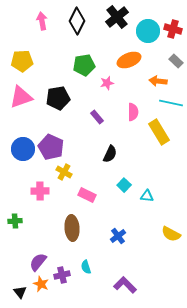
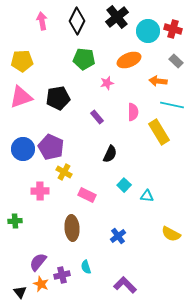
green pentagon: moved 6 px up; rotated 15 degrees clockwise
cyan line: moved 1 px right, 2 px down
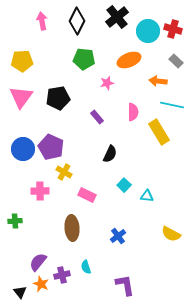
pink triangle: rotated 35 degrees counterclockwise
purple L-shape: rotated 35 degrees clockwise
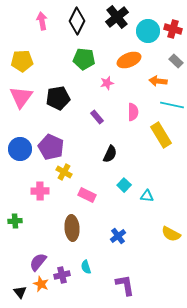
yellow rectangle: moved 2 px right, 3 px down
blue circle: moved 3 px left
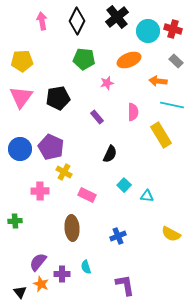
blue cross: rotated 14 degrees clockwise
purple cross: moved 1 px up; rotated 14 degrees clockwise
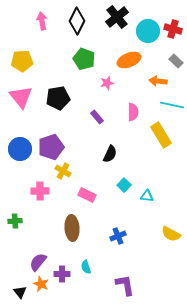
green pentagon: rotated 15 degrees clockwise
pink triangle: rotated 15 degrees counterclockwise
purple pentagon: rotated 30 degrees clockwise
yellow cross: moved 1 px left, 1 px up
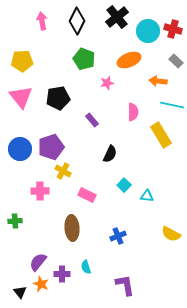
purple rectangle: moved 5 px left, 3 px down
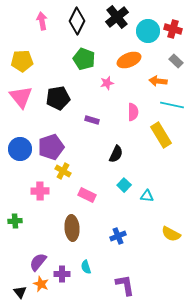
purple rectangle: rotated 32 degrees counterclockwise
black semicircle: moved 6 px right
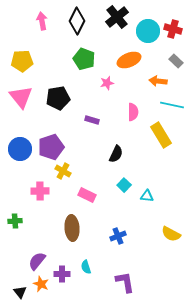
purple semicircle: moved 1 px left, 1 px up
purple L-shape: moved 3 px up
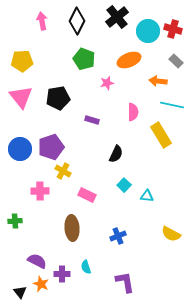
purple semicircle: rotated 78 degrees clockwise
